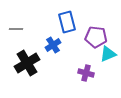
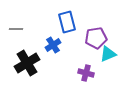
purple pentagon: moved 1 px down; rotated 15 degrees counterclockwise
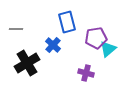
blue cross: rotated 14 degrees counterclockwise
cyan triangle: moved 5 px up; rotated 18 degrees counterclockwise
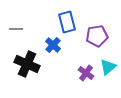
purple pentagon: moved 1 px right, 2 px up
cyan triangle: moved 18 px down
black cross: moved 1 px down; rotated 35 degrees counterclockwise
purple cross: rotated 21 degrees clockwise
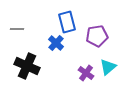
gray line: moved 1 px right
blue cross: moved 3 px right, 2 px up
black cross: moved 2 px down
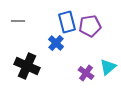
gray line: moved 1 px right, 8 px up
purple pentagon: moved 7 px left, 10 px up
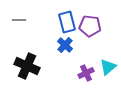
gray line: moved 1 px right, 1 px up
purple pentagon: rotated 15 degrees clockwise
blue cross: moved 9 px right, 2 px down
purple cross: rotated 28 degrees clockwise
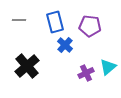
blue rectangle: moved 12 px left
black cross: rotated 25 degrees clockwise
